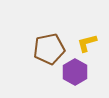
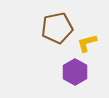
brown pentagon: moved 8 px right, 21 px up
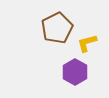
brown pentagon: rotated 16 degrees counterclockwise
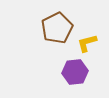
purple hexagon: rotated 25 degrees clockwise
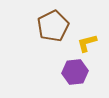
brown pentagon: moved 4 px left, 2 px up
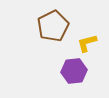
purple hexagon: moved 1 px left, 1 px up
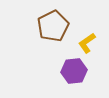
yellow L-shape: rotated 20 degrees counterclockwise
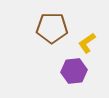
brown pentagon: moved 1 px left, 2 px down; rotated 28 degrees clockwise
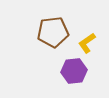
brown pentagon: moved 1 px right, 4 px down; rotated 8 degrees counterclockwise
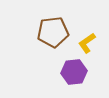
purple hexagon: moved 1 px down
